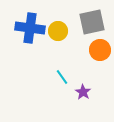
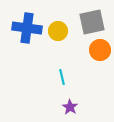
blue cross: moved 3 px left
cyan line: rotated 21 degrees clockwise
purple star: moved 13 px left, 15 px down
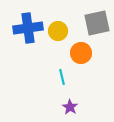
gray square: moved 5 px right, 1 px down
blue cross: moved 1 px right; rotated 16 degrees counterclockwise
orange circle: moved 19 px left, 3 px down
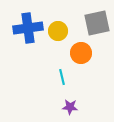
purple star: rotated 28 degrees counterclockwise
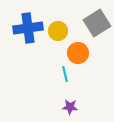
gray square: rotated 20 degrees counterclockwise
orange circle: moved 3 px left
cyan line: moved 3 px right, 3 px up
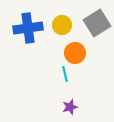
yellow circle: moved 4 px right, 6 px up
orange circle: moved 3 px left
purple star: rotated 21 degrees counterclockwise
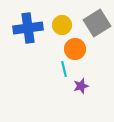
orange circle: moved 4 px up
cyan line: moved 1 px left, 5 px up
purple star: moved 11 px right, 21 px up
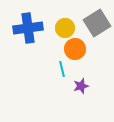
yellow circle: moved 3 px right, 3 px down
cyan line: moved 2 px left
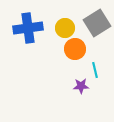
cyan line: moved 33 px right, 1 px down
purple star: rotated 14 degrees clockwise
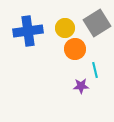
blue cross: moved 3 px down
